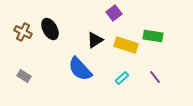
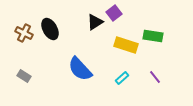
brown cross: moved 1 px right, 1 px down
black triangle: moved 18 px up
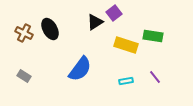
blue semicircle: rotated 100 degrees counterclockwise
cyan rectangle: moved 4 px right, 3 px down; rotated 32 degrees clockwise
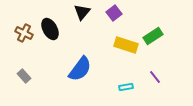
black triangle: moved 13 px left, 10 px up; rotated 18 degrees counterclockwise
green rectangle: rotated 42 degrees counterclockwise
gray rectangle: rotated 16 degrees clockwise
cyan rectangle: moved 6 px down
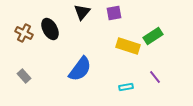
purple square: rotated 28 degrees clockwise
yellow rectangle: moved 2 px right, 1 px down
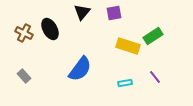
cyan rectangle: moved 1 px left, 4 px up
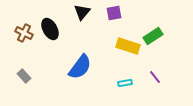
blue semicircle: moved 2 px up
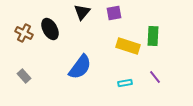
green rectangle: rotated 54 degrees counterclockwise
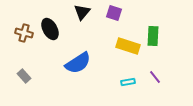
purple square: rotated 28 degrees clockwise
brown cross: rotated 12 degrees counterclockwise
blue semicircle: moved 2 px left, 4 px up; rotated 20 degrees clockwise
cyan rectangle: moved 3 px right, 1 px up
